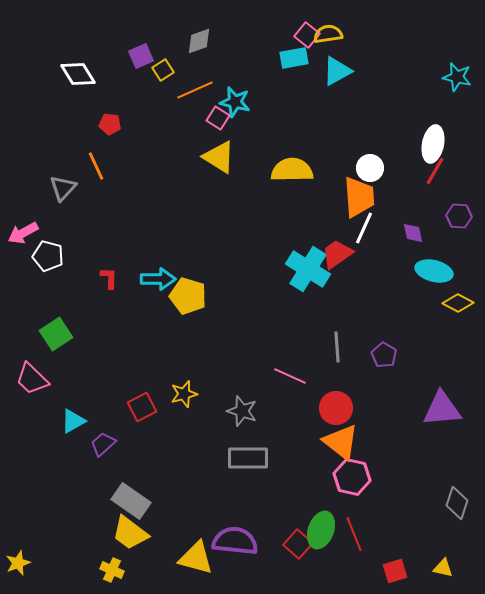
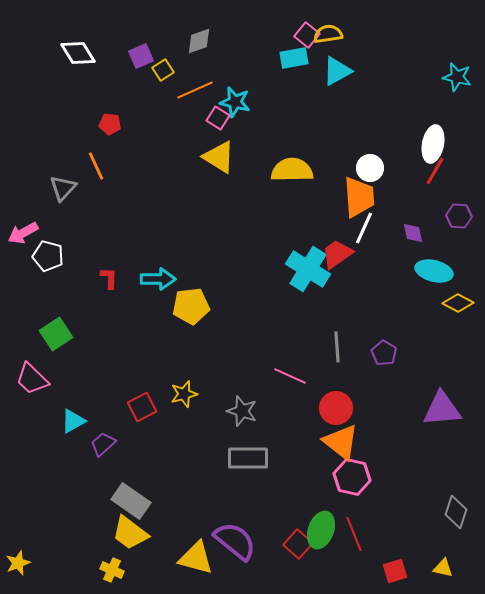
white diamond at (78, 74): moved 21 px up
yellow pentagon at (188, 296): moved 3 px right, 10 px down; rotated 24 degrees counterclockwise
purple pentagon at (384, 355): moved 2 px up
gray diamond at (457, 503): moved 1 px left, 9 px down
purple semicircle at (235, 541): rotated 33 degrees clockwise
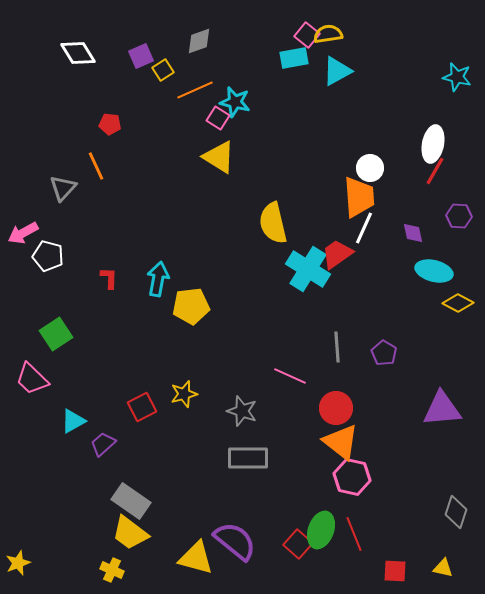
yellow semicircle at (292, 170): moved 19 px left, 53 px down; rotated 102 degrees counterclockwise
cyan arrow at (158, 279): rotated 80 degrees counterclockwise
red square at (395, 571): rotated 20 degrees clockwise
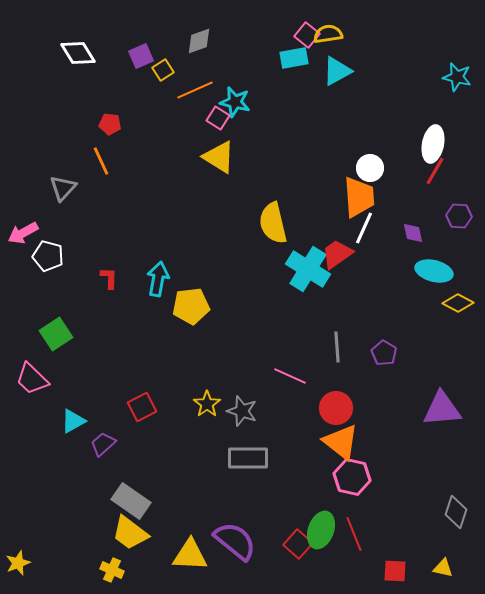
orange line at (96, 166): moved 5 px right, 5 px up
yellow star at (184, 394): moved 23 px right, 10 px down; rotated 20 degrees counterclockwise
yellow triangle at (196, 558): moved 6 px left, 3 px up; rotated 12 degrees counterclockwise
